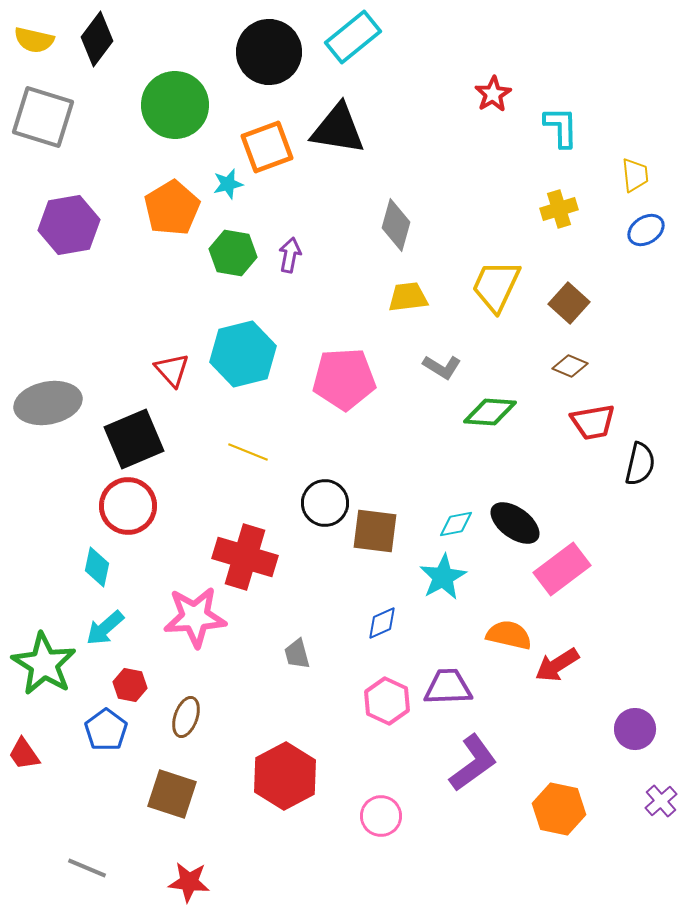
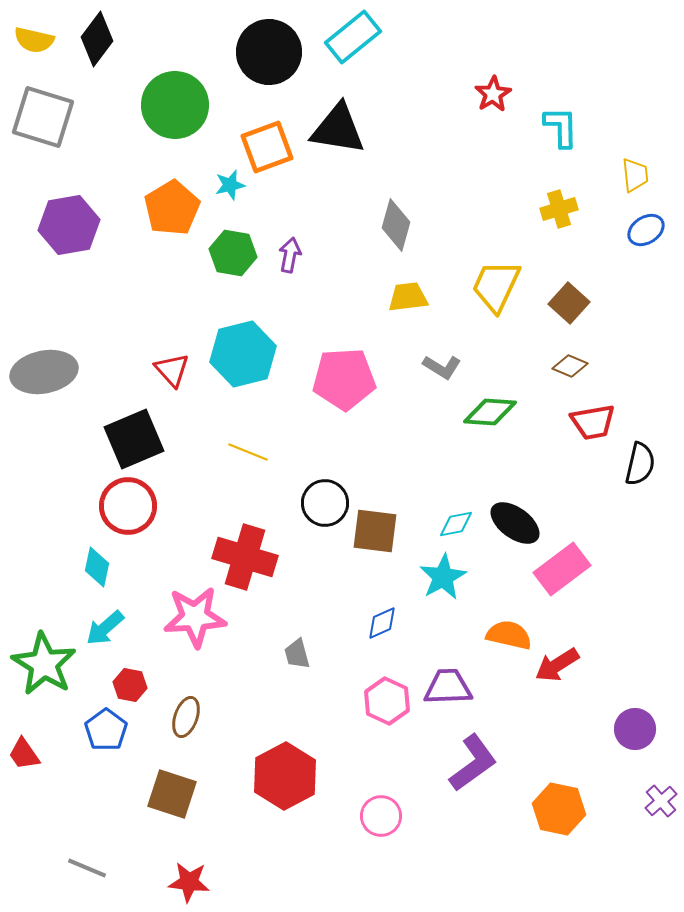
cyan star at (228, 184): moved 2 px right, 1 px down
gray ellipse at (48, 403): moved 4 px left, 31 px up
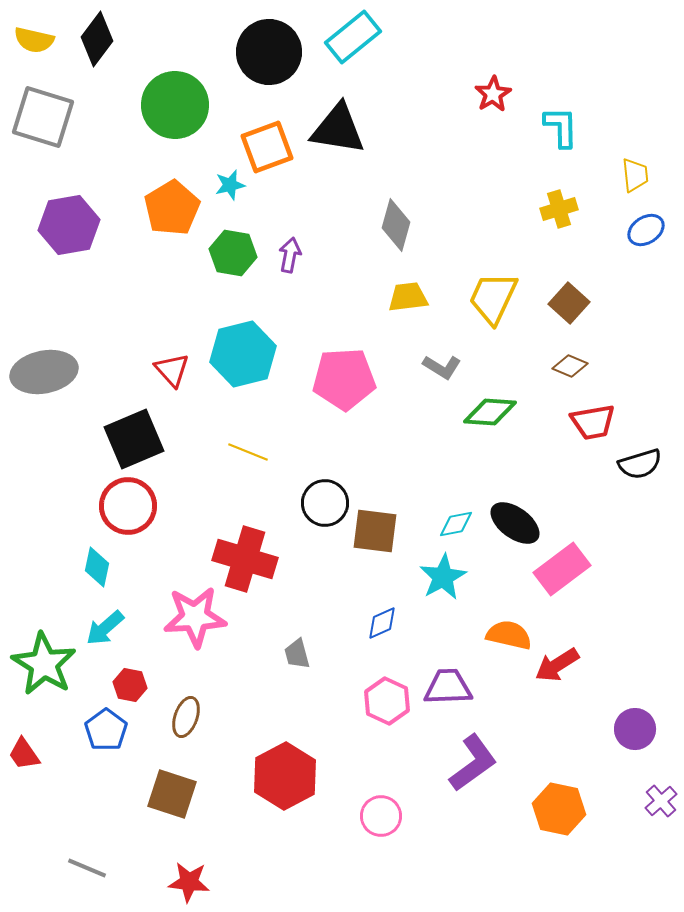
yellow trapezoid at (496, 286): moved 3 px left, 12 px down
black semicircle at (640, 464): rotated 60 degrees clockwise
red cross at (245, 557): moved 2 px down
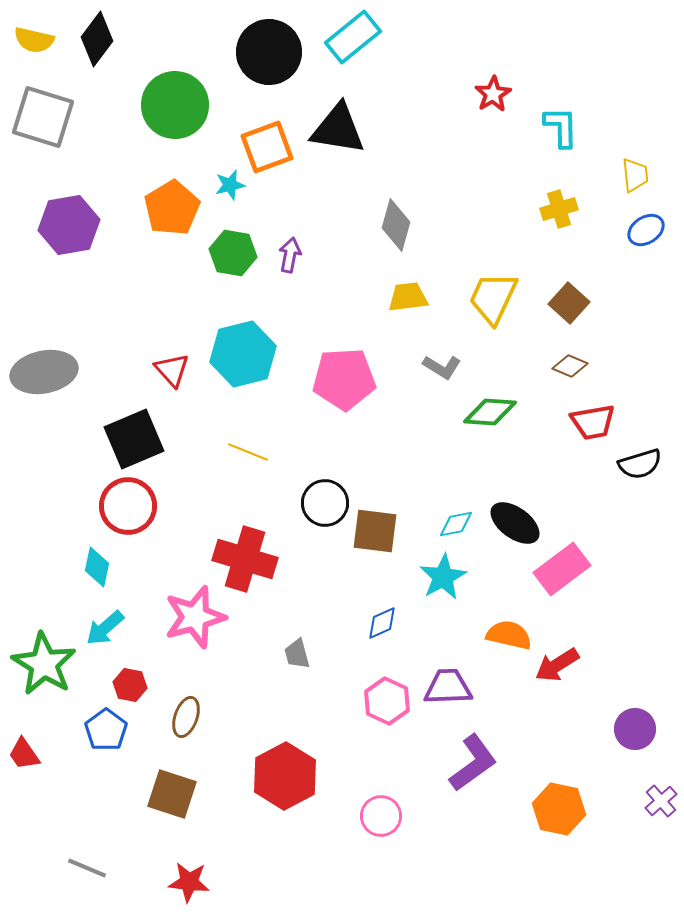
pink star at (195, 617): rotated 12 degrees counterclockwise
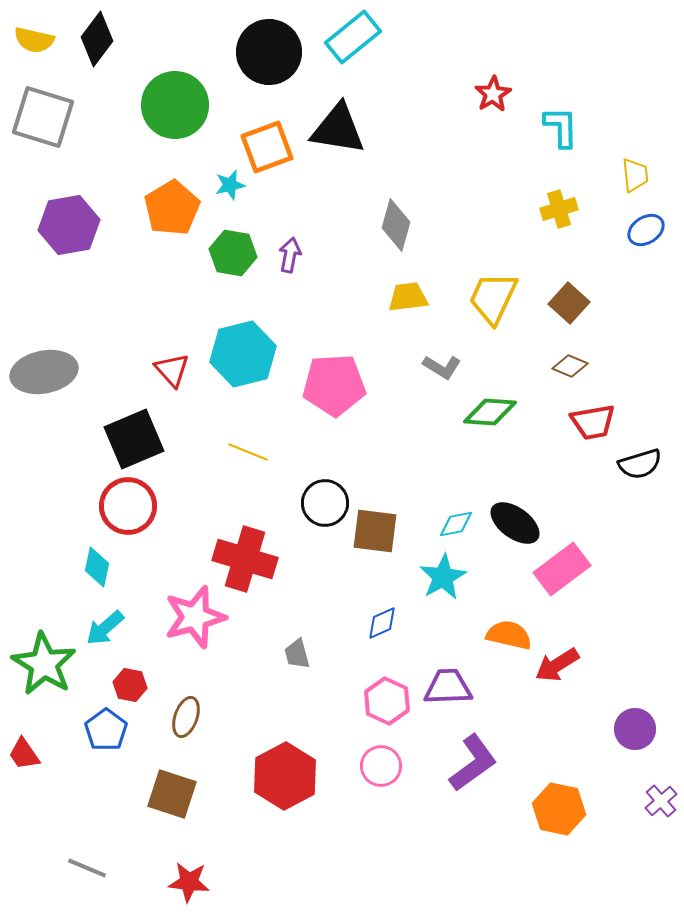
pink pentagon at (344, 379): moved 10 px left, 6 px down
pink circle at (381, 816): moved 50 px up
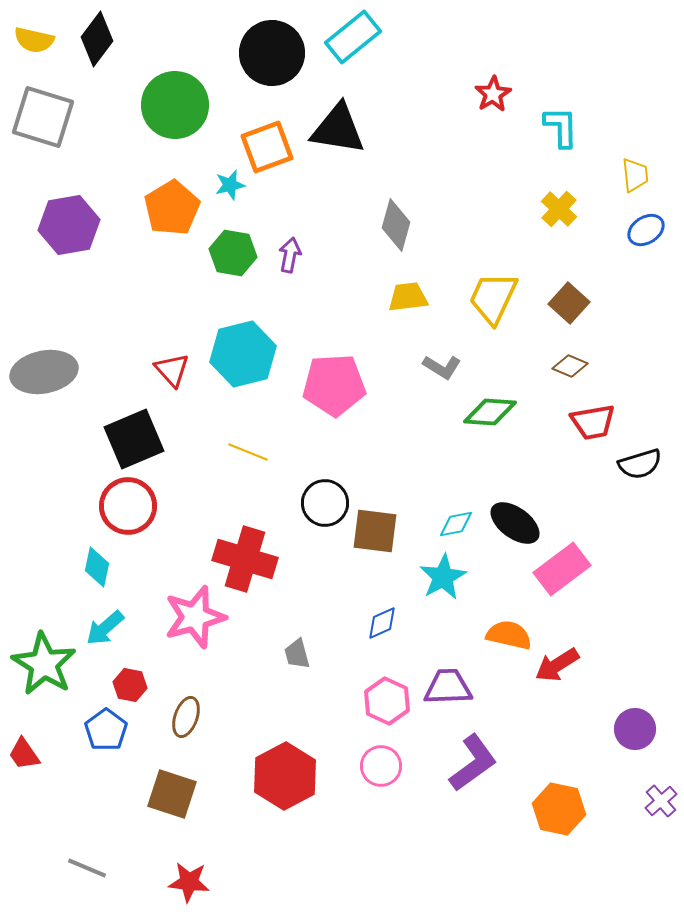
black circle at (269, 52): moved 3 px right, 1 px down
yellow cross at (559, 209): rotated 30 degrees counterclockwise
